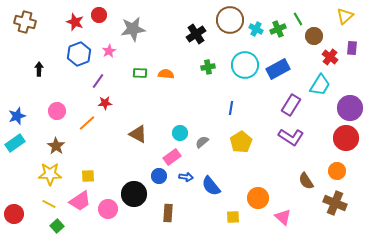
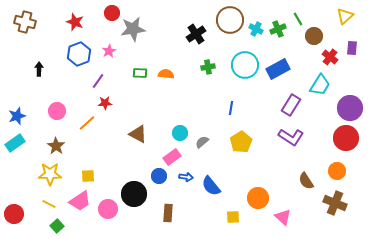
red circle at (99, 15): moved 13 px right, 2 px up
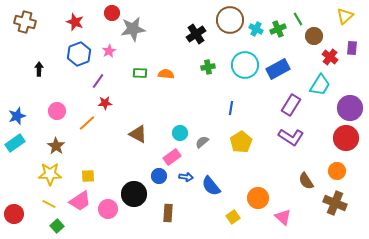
yellow square at (233, 217): rotated 32 degrees counterclockwise
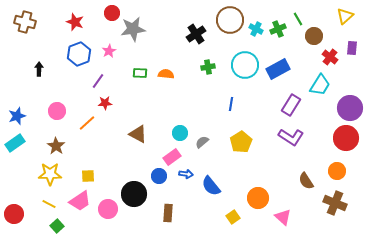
blue line at (231, 108): moved 4 px up
blue arrow at (186, 177): moved 3 px up
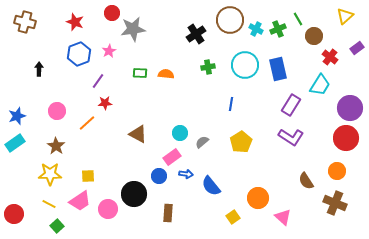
purple rectangle at (352, 48): moved 5 px right; rotated 48 degrees clockwise
blue rectangle at (278, 69): rotated 75 degrees counterclockwise
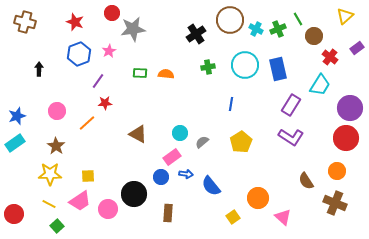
blue circle at (159, 176): moved 2 px right, 1 px down
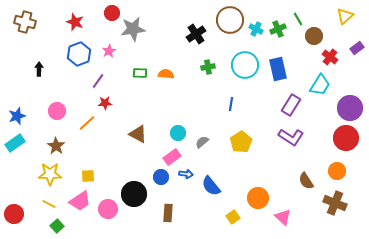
cyan circle at (180, 133): moved 2 px left
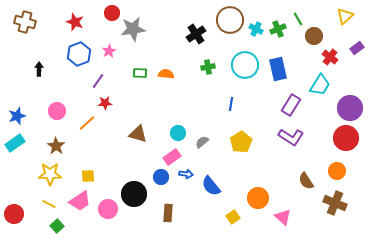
brown triangle at (138, 134): rotated 12 degrees counterclockwise
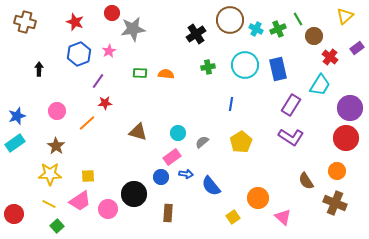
brown triangle at (138, 134): moved 2 px up
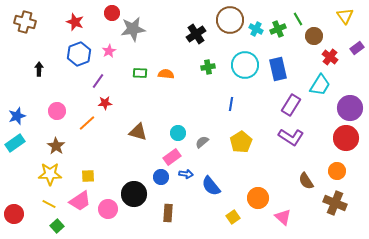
yellow triangle at (345, 16): rotated 24 degrees counterclockwise
